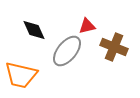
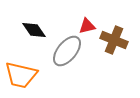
black diamond: rotated 10 degrees counterclockwise
brown cross: moved 7 px up
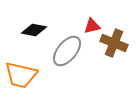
red triangle: moved 5 px right
black diamond: rotated 45 degrees counterclockwise
brown cross: moved 3 px down
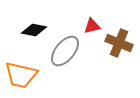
brown cross: moved 5 px right
gray ellipse: moved 2 px left
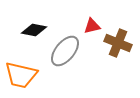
brown cross: moved 1 px left
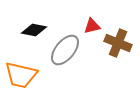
gray ellipse: moved 1 px up
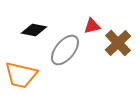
brown cross: rotated 24 degrees clockwise
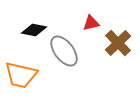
red triangle: moved 1 px left, 3 px up
gray ellipse: moved 1 px left, 1 px down; rotated 76 degrees counterclockwise
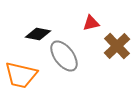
black diamond: moved 4 px right, 4 px down
brown cross: moved 1 px left, 3 px down
gray ellipse: moved 5 px down
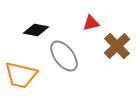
black diamond: moved 2 px left, 4 px up
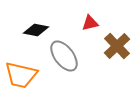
red triangle: moved 1 px left
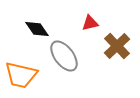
black diamond: moved 1 px right, 1 px up; rotated 45 degrees clockwise
